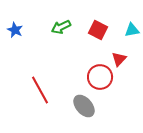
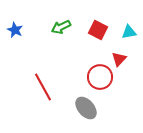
cyan triangle: moved 3 px left, 2 px down
red line: moved 3 px right, 3 px up
gray ellipse: moved 2 px right, 2 px down
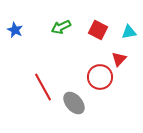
gray ellipse: moved 12 px left, 5 px up
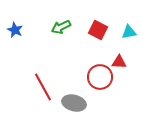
red triangle: moved 3 px down; rotated 49 degrees clockwise
gray ellipse: rotated 35 degrees counterclockwise
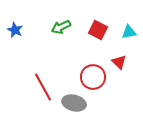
red triangle: rotated 42 degrees clockwise
red circle: moved 7 px left
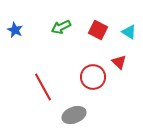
cyan triangle: rotated 42 degrees clockwise
gray ellipse: moved 12 px down; rotated 35 degrees counterclockwise
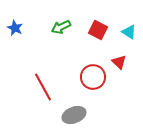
blue star: moved 2 px up
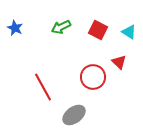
gray ellipse: rotated 15 degrees counterclockwise
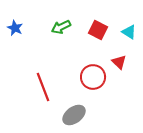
red line: rotated 8 degrees clockwise
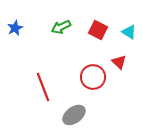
blue star: rotated 21 degrees clockwise
